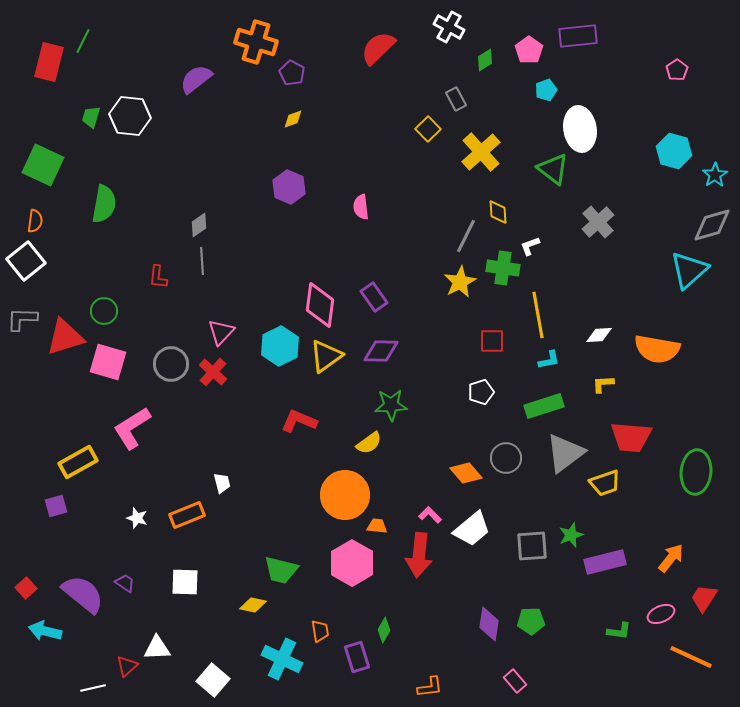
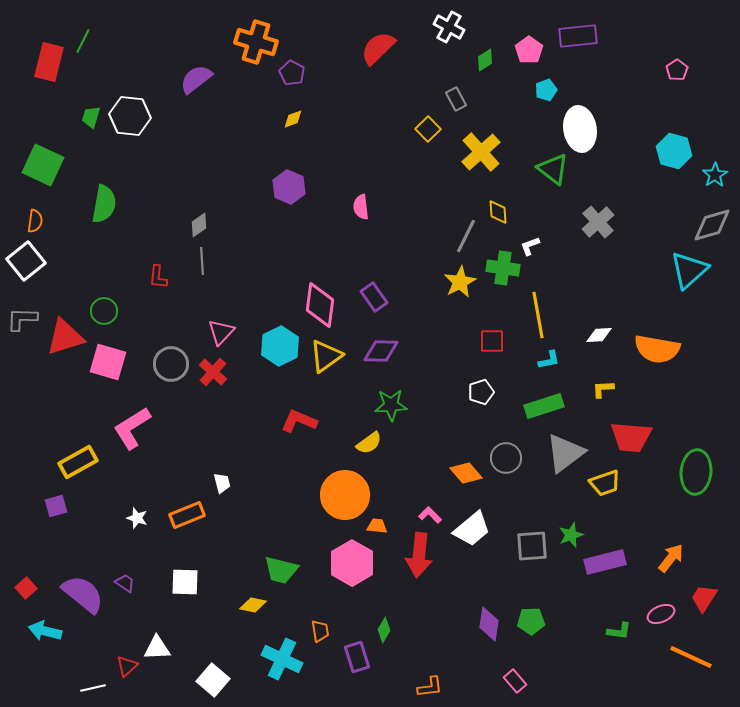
yellow L-shape at (603, 384): moved 5 px down
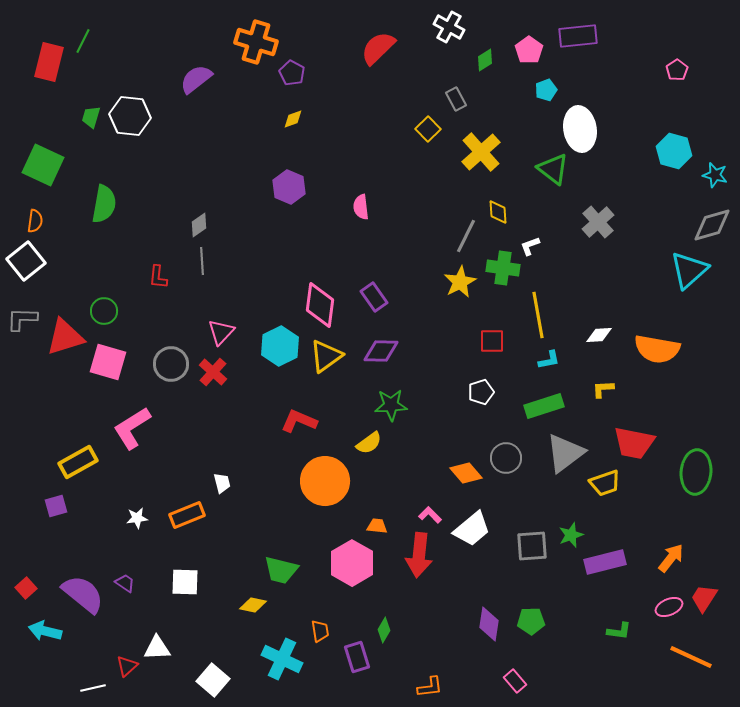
cyan star at (715, 175): rotated 25 degrees counterclockwise
red trapezoid at (631, 437): moved 3 px right, 6 px down; rotated 6 degrees clockwise
orange circle at (345, 495): moved 20 px left, 14 px up
white star at (137, 518): rotated 25 degrees counterclockwise
pink ellipse at (661, 614): moved 8 px right, 7 px up
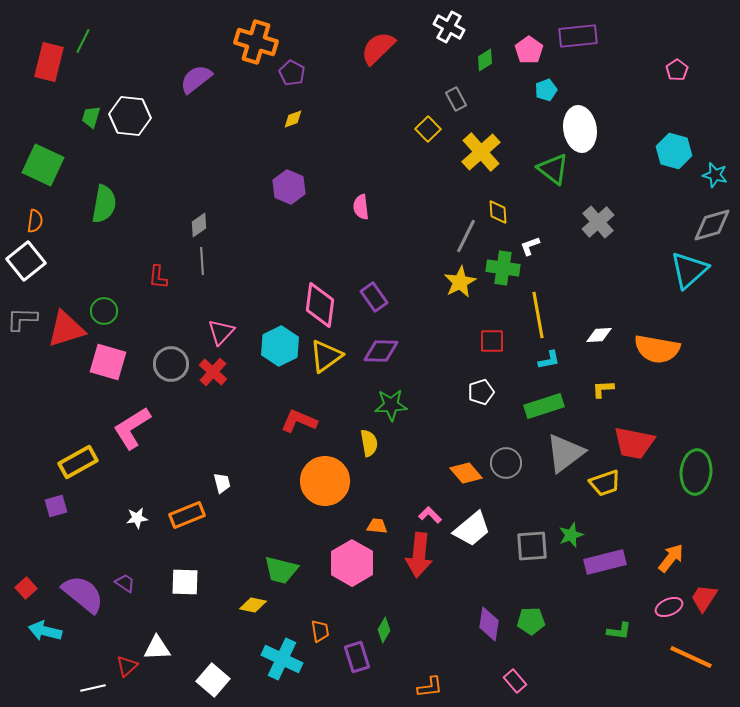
red triangle at (65, 337): moved 1 px right, 8 px up
yellow semicircle at (369, 443): rotated 64 degrees counterclockwise
gray circle at (506, 458): moved 5 px down
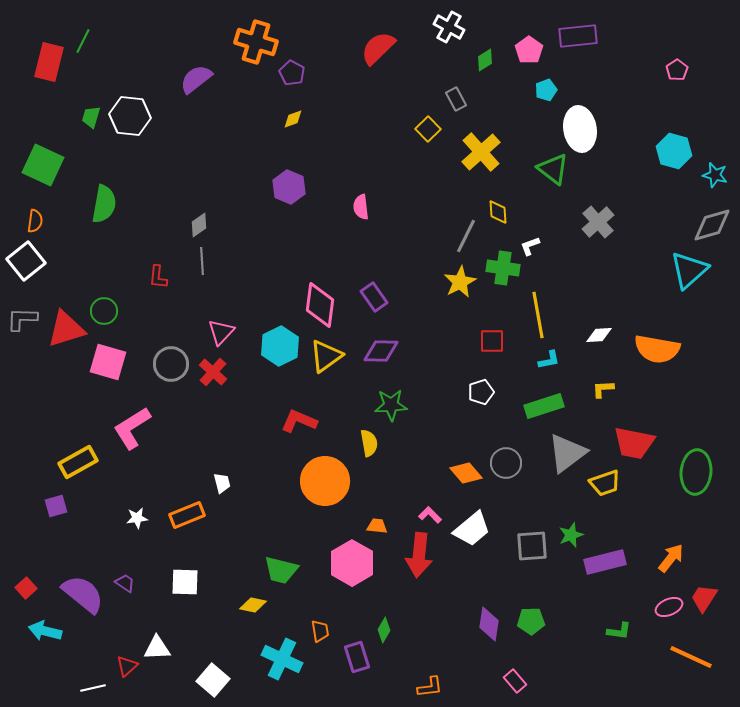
gray triangle at (565, 453): moved 2 px right
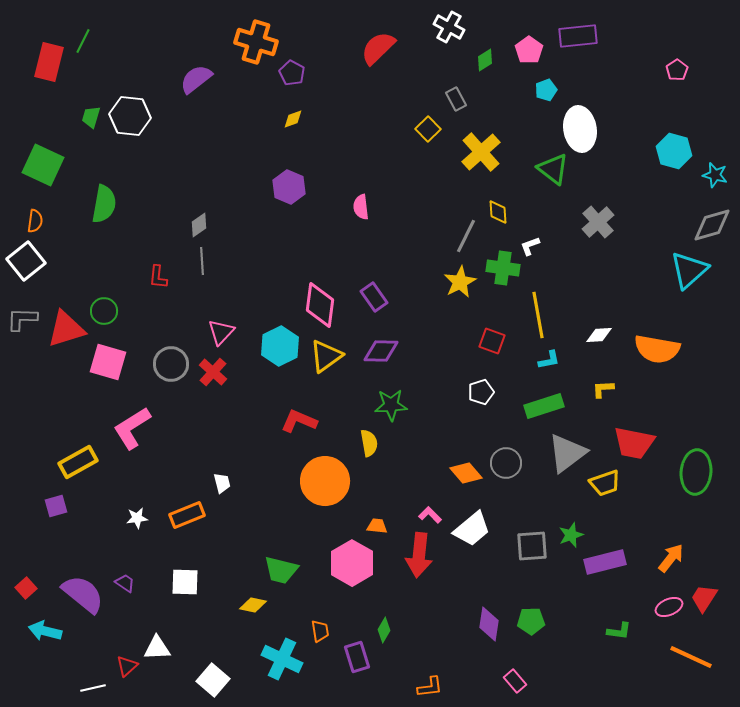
red square at (492, 341): rotated 20 degrees clockwise
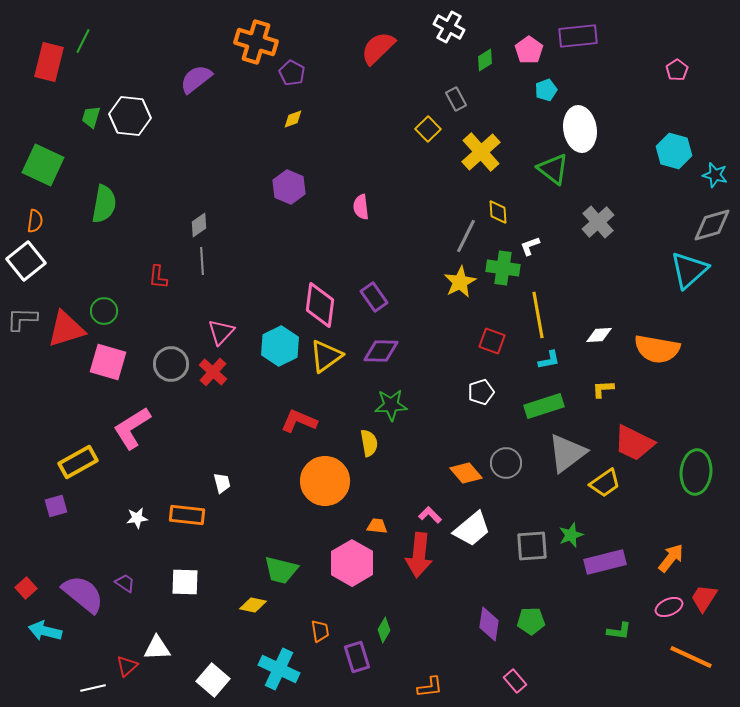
red trapezoid at (634, 443): rotated 15 degrees clockwise
yellow trapezoid at (605, 483): rotated 16 degrees counterclockwise
orange rectangle at (187, 515): rotated 28 degrees clockwise
cyan cross at (282, 659): moved 3 px left, 10 px down
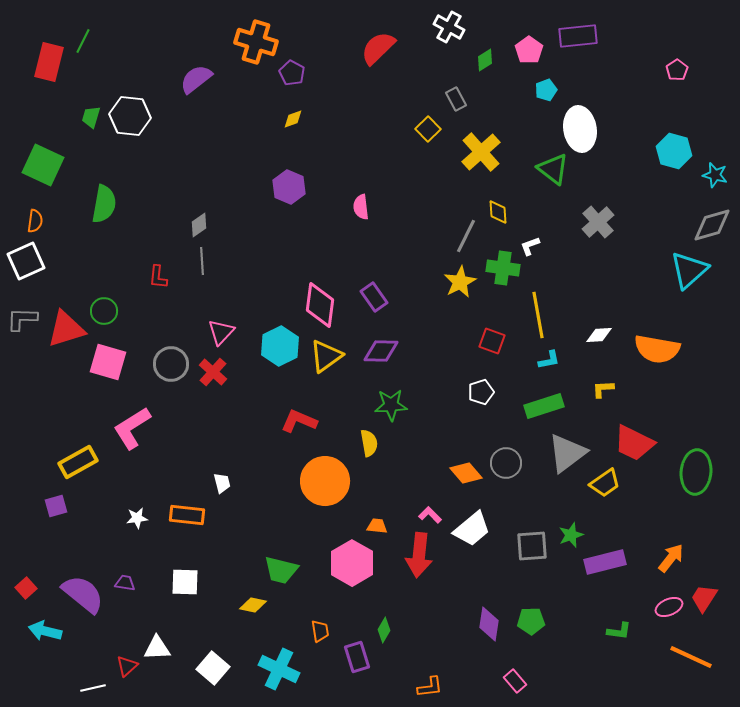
white square at (26, 261): rotated 15 degrees clockwise
purple trapezoid at (125, 583): rotated 25 degrees counterclockwise
white square at (213, 680): moved 12 px up
